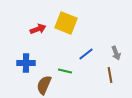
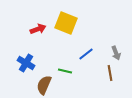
blue cross: rotated 30 degrees clockwise
brown line: moved 2 px up
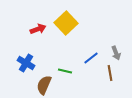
yellow square: rotated 25 degrees clockwise
blue line: moved 5 px right, 4 px down
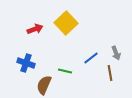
red arrow: moved 3 px left
blue cross: rotated 12 degrees counterclockwise
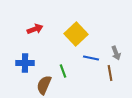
yellow square: moved 10 px right, 11 px down
blue line: rotated 49 degrees clockwise
blue cross: moved 1 px left; rotated 18 degrees counterclockwise
green line: moved 2 px left; rotated 56 degrees clockwise
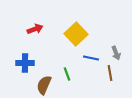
green line: moved 4 px right, 3 px down
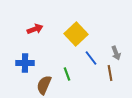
blue line: rotated 42 degrees clockwise
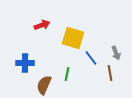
red arrow: moved 7 px right, 4 px up
yellow square: moved 3 px left, 4 px down; rotated 30 degrees counterclockwise
green line: rotated 32 degrees clockwise
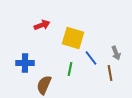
green line: moved 3 px right, 5 px up
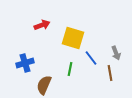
blue cross: rotated 18 degrees counterclockwise
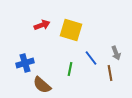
yellow square: moved 2 px left, 8 px up
brown semicircle: moved 2 px left; rotated 72 degrees counterclockwise
